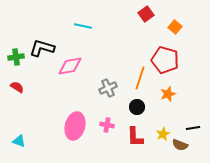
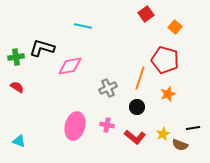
red L-shape: rotated 50 degrees counterclockwise
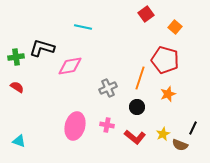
cyan line: moved 1 px down
black line: rotated 56 degrees counterclockwise
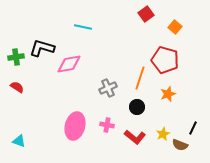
pink diamond: moved 1 px left, 2 px up
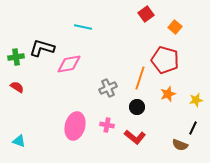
yellow star: moved 33 px right, 34 px up; rotated 16 degrees clockwise
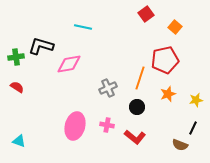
black L-shape: moved 1 px left, 2 px up
red pentagon: rotated 28 degrees counterclockwise
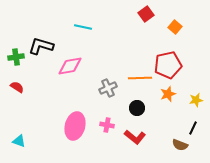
red pentagon: moved 3 px right, 5 px down
pink diamond: moved 1 px right, 2 px down
orange line: rotated 70 degrees clockwise
black circle: moved 1 px down
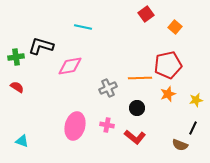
cyan triangle: moved 3 px right
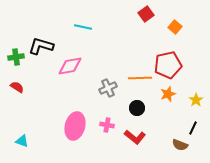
yellow star: rotated 24 degrees counterclockwise
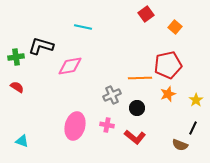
gray cross: moved 4 px right, 7 px down
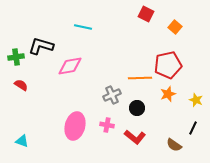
red square: rotated 28 degrees counterclockwise
red semicircle: moved 4 px right, 2 px up
yellow star: rotated 16 degrees counterclockwise
brown semicircle: moved 6 px left; rotated 14 degrees clockwise
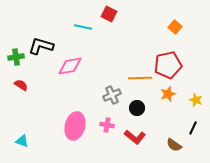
red square: moved 37 px left
